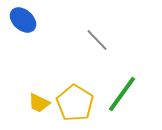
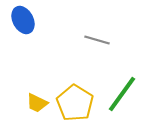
blue ellipse: rotated 20 degrees clockwise
gray line: rotated 30 degrees counterclockwise
yellow trapezoid: moved 2 px left
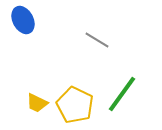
gray line: rotated 15 degrees clockwise
yellow pentagon: moved 2 px down; rotated 6 degrees counterclockwise
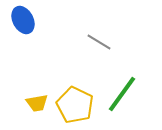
gray line: moved 2 px right, 2 px down
yellow trapezoid: rotated 35 degrees counterclockwise
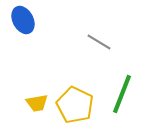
green line: rotated 15 degrees counterclockwise
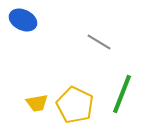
blue ellipse: rotated 36 degrees counterclockwise
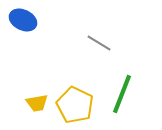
gray line: moved 1 px down
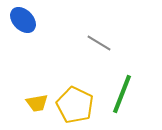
blue ellipse: rotated 20 degrees clockwise
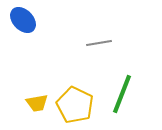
gray line: rotated 40 degrees counterclockwise
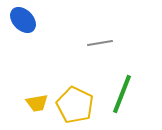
gray line: moved 1 px right
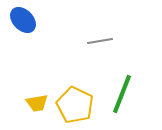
gray line: moved 2 px up
